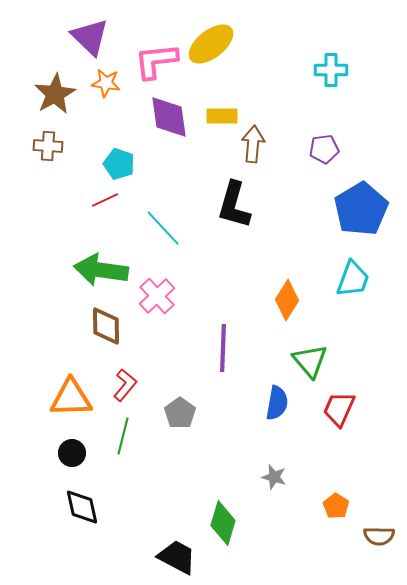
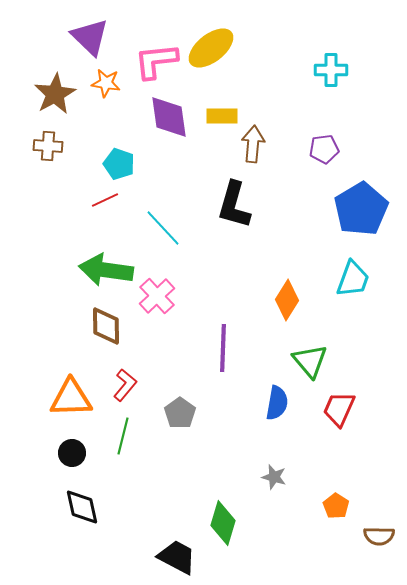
yellow ellipse: moved 4 px down
green arrow: moved 5 px right
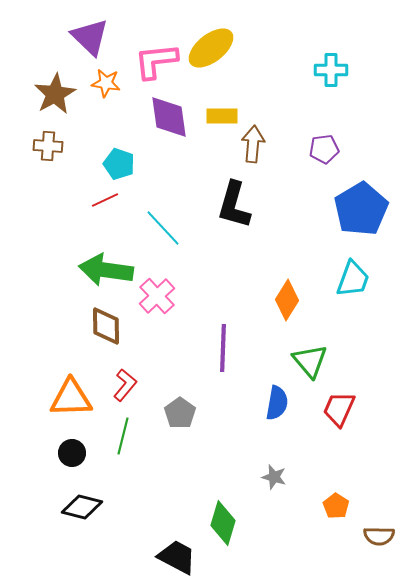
black diamond: rotated 63 degrees counterclockwise
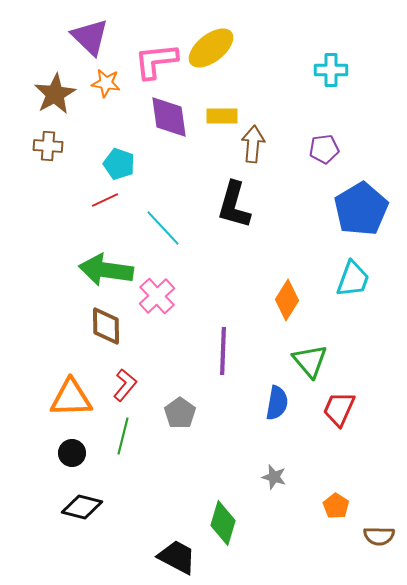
purple line: moved 3 px down
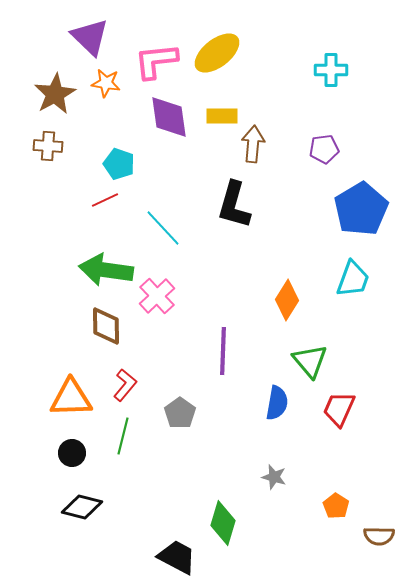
yellow ellipse: moved 6 px right, 5 px down
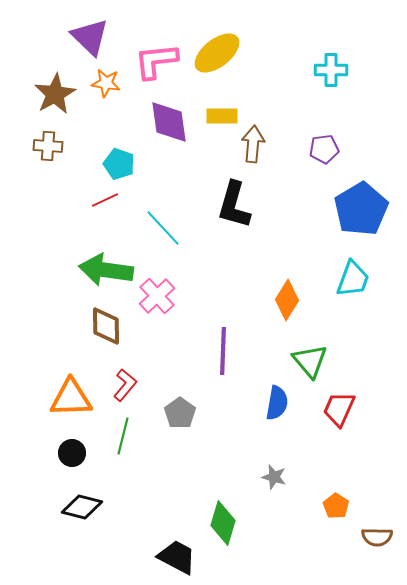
purple diamond: moved 5 px down
brown semicircle: moved 2 px left, 1 px down
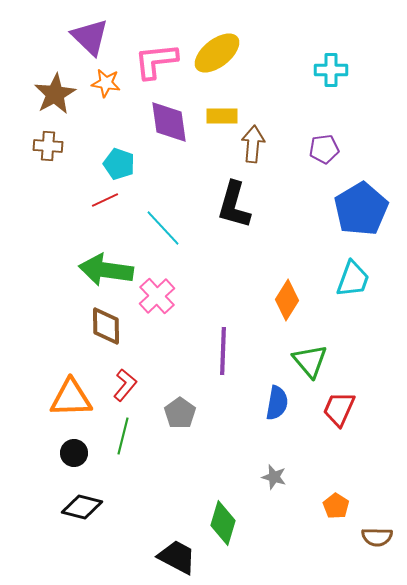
black circle: moved 2 px right
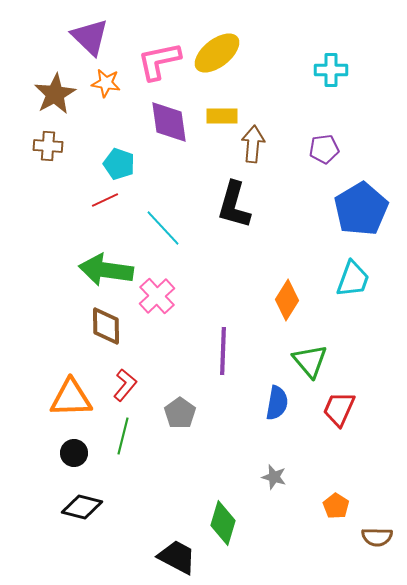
pink L-shape: moved 3 px right; rotated 6 degrees counterclockwise
